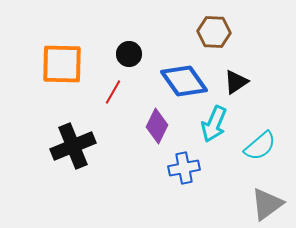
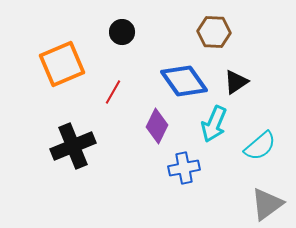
black circle: moved 7 px left, 22 px up
orange square: rotated 24 degrees counterclockwise
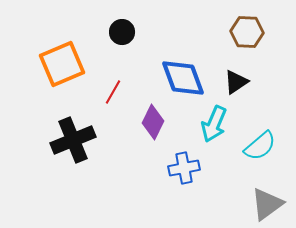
brown hexagon: moved 33 px right
blue diamond: moved 1 px left, 3 px up; rotated 15 degrees clockwise
purple diamond: moved 4 px left, 4 px up
black cross: moved 6 px up
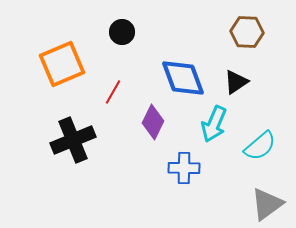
blue cross: rotated 12 degrees clockwise
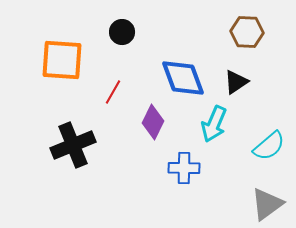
orange square: moved 4 px up; rotated 27 degrees clockwise
black cross: moved 5 px down
cyan semicircle: moved 9 px right
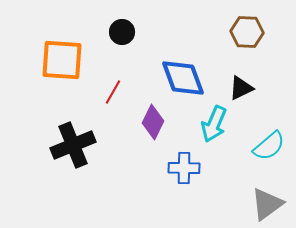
black triangle: moved 5 px right, 6 px down; rotated 8 degrees clockwise
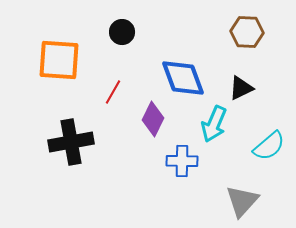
orange square: moved 3 px left
purple diamond: moved 3 px up
black cross: moved 2 px left, 3 px up; rotated 12 degrees clockwise
blue cross: moved 2 px left, 7 px up
gray triangle: moved 25 px left, 3 px up; rotated 12 degrees counterclockwise
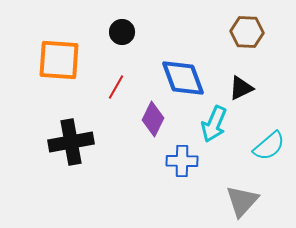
red line: moved 3 px right, 5 px up
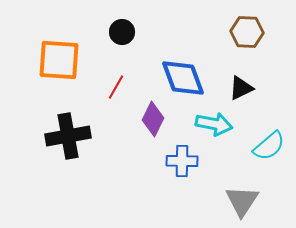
cyan arrow: rotated 102 degrees counterclockwise
black cross: moved 3 px left, 6 px up
gray triangle: rotated 9 degrees counterclockwise
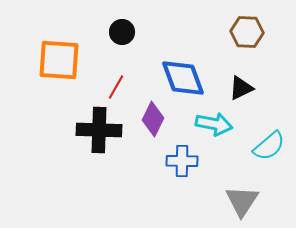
black cross: moved 31 px right, 6 px up; rotated 12 degrees clockwise
